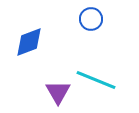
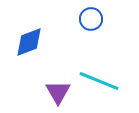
cyan line: moved 3 px right, 1 px down
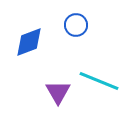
blue circle: moved 15 px left, 6 px down
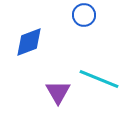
blue circle: moved 8 px right, 10 px up
cyan line: moved 2 px up
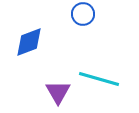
blue circle: moved 1 px left, 1 px up
cyan line: rotated 6 degrees counterclockwise
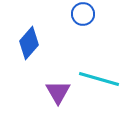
blue diamond: moved 1 px down; rotated 28 degrees counterclockwise
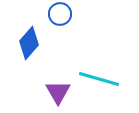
blue circle: moved 23 px left
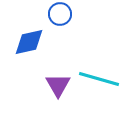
blue diamond: moved 1 px up; rotated 36 degrees clockwise
purple triangle: moved 7 px up
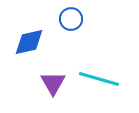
blue circle: moved 11 px right, 5 px down
purple triangle: moved 5 px left, 2 px up
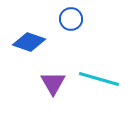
blue diamond: rotated 32 degrees clockwise
